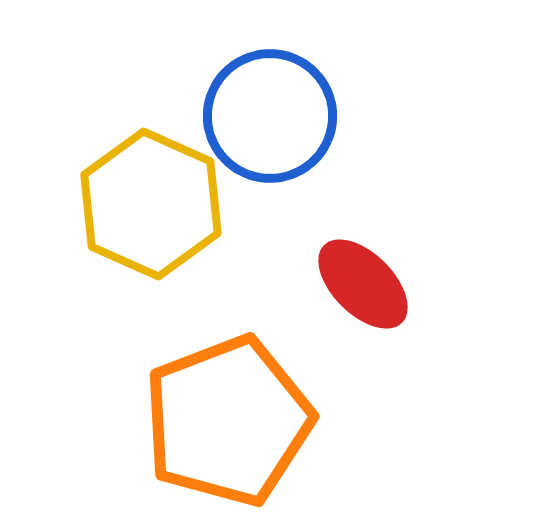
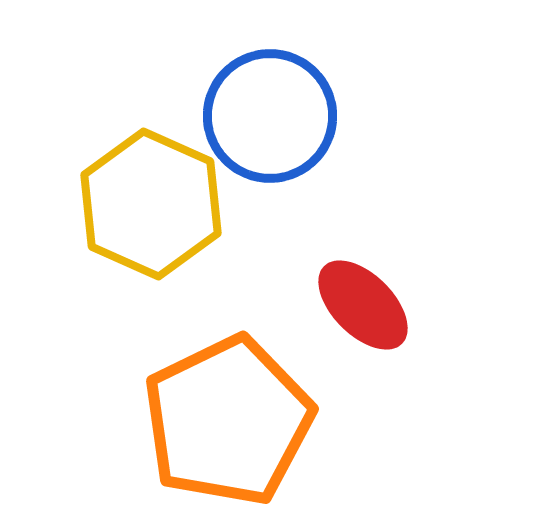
red ellipse: moved 21 px down
orange pentagon: rotated 5 degrees counterclockwise
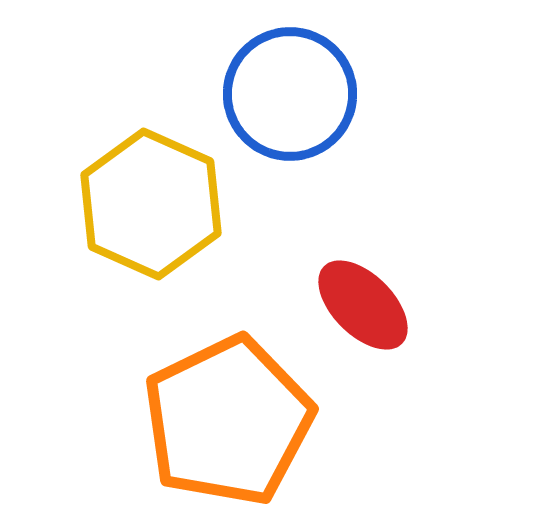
blue circle: moved 20 px right, 22 px up
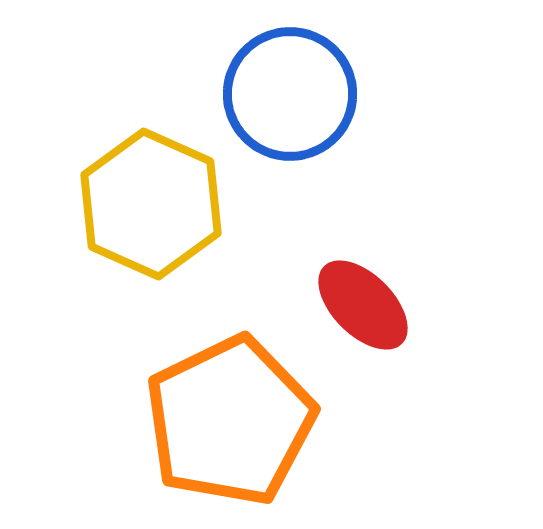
orange pentagon: moved 2 px right
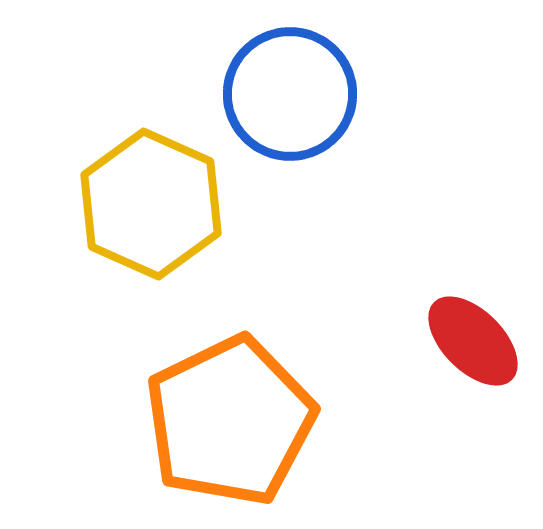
red ellipse: moved 110 px right, 36 px down
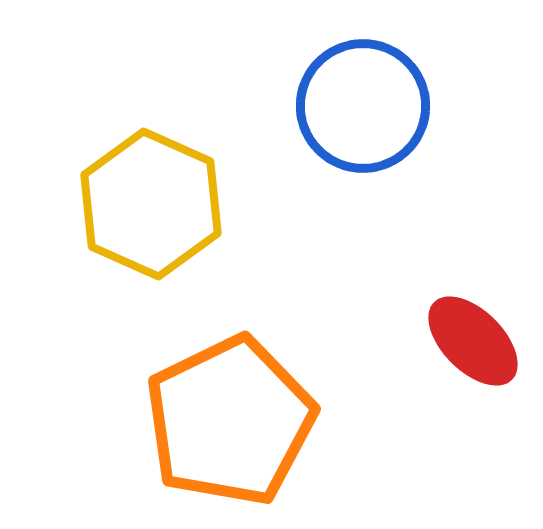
blue circle: moved 73 px right, 12 px down
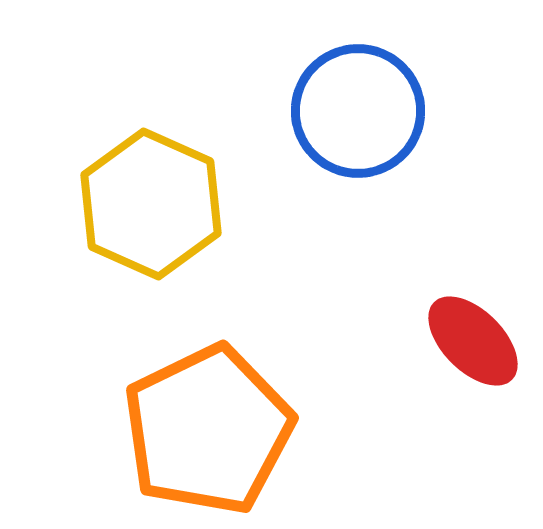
blue circle: moved 5 px left, 5 px down
orange pentagon: moved 22 px left, 9 px down
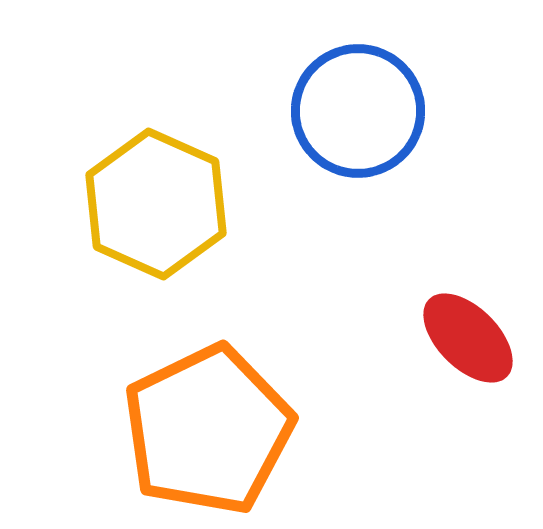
yellow hexagon: moved 5 px right
red ellipse: moved 5 px left, 3 px up
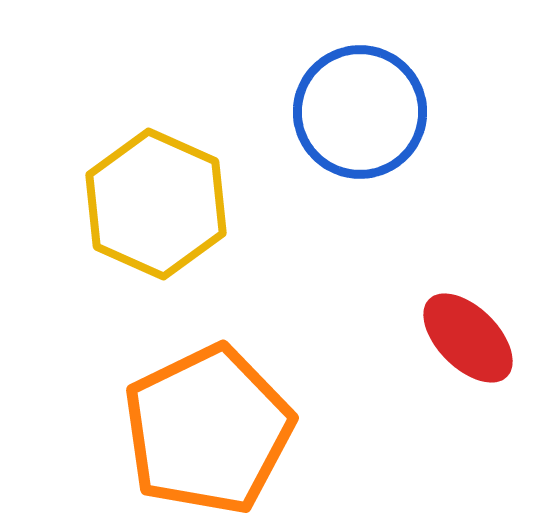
blue circle: moved 2 px right, 1 px down
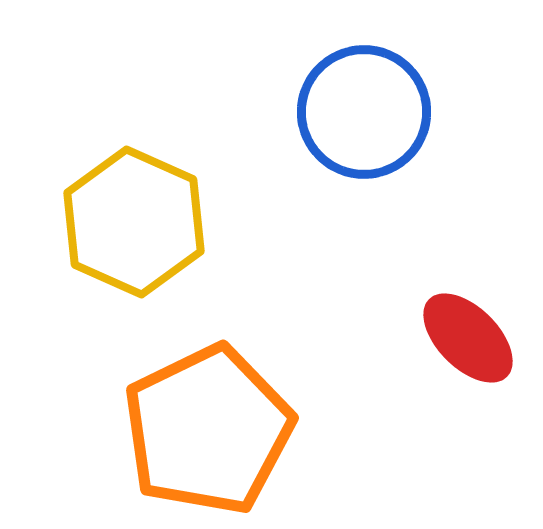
blue circle: moved 4 px right
yellow hexagon: moved 22 px left, 18 px down
